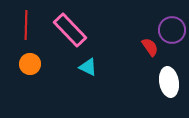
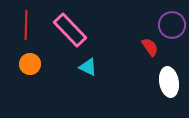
purple circle: moved 5 px up
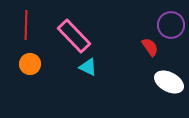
purple circle: moved 1 px left
pink rectangle: moved 4 px right, 6 px down
white ellipse: rotated 52 degrees counterclockwise
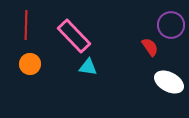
cyan triangle: rotated 18 degrees counterclockwise
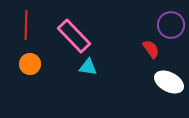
red semicircle: moved 1 px right, 2 px down
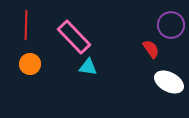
pink rectangle: moved 1 px down
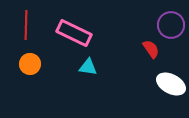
pink rectangle: moved 4 px up; rotated 20 degrees counterclockwise
white ellipse: moved 2 px right, 2 px down
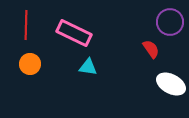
purple circle: moved 1 px left, 3 px up
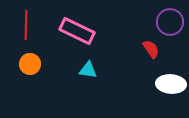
pink rectangle: moved 3 px right, 2 px up
cyan triangle: moved 3 px down
white ellipse: rotated 24 degrees counterclockwise
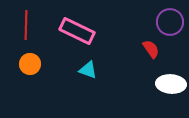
cyan triangle: rotated 12 degrees clockwise
